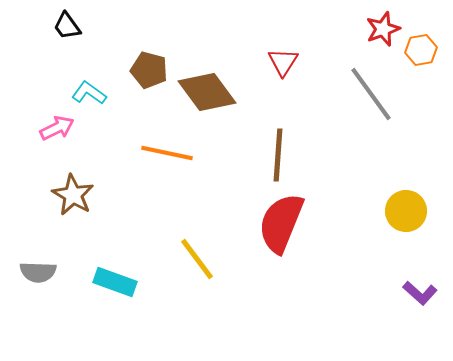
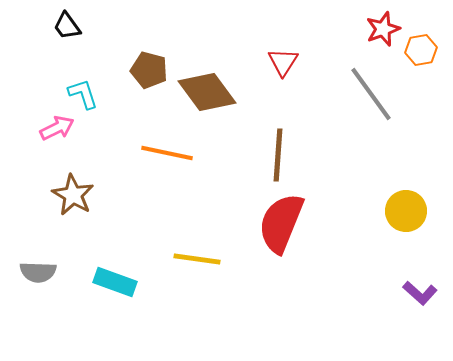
cyan L-shape: moved 6 px left, 1 px down; rotated 36 degrees clockwise
yellow line: rotated 45 degrees counterclockwise
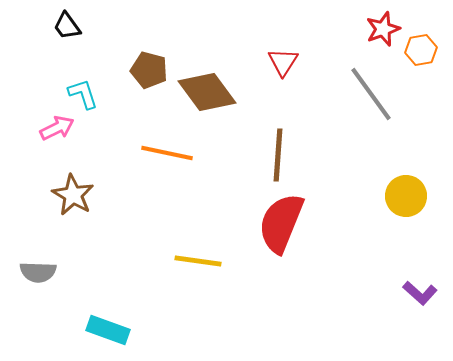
yellow circle: moved 15 px up
yellow line: moved 1 px right, 2 px down
cyan rectangle: moved 7 px left, 48 px down
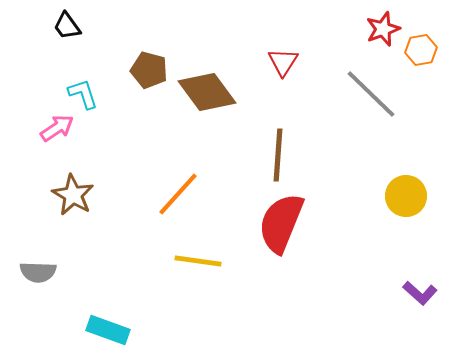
gray line: rotated 10 degrees counterclockwise
pink arrow: rotated 8 degrees counterclockwise
orange line: moved 11 px right, 41 px down; rotated 60 degrees counterclockwise
